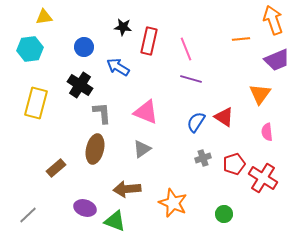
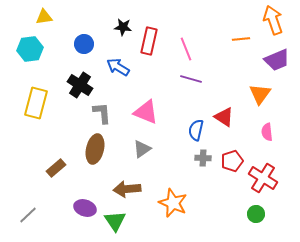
blue circle: moved 3 px up
blue semicircle: moved 8 px down; rotated 20 degrees counterclockwise
gray cross: rotated 21 degrees clockwise
red pentagon: moved 2 px left, 3 px up
green circle: moved 32 px right
green triangle: rotated 35 degrees clockwise
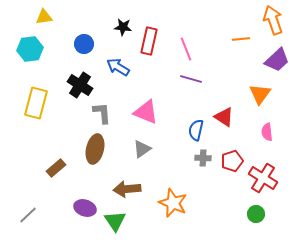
purple trapezoid: rotated 20 degrees counterclockwise
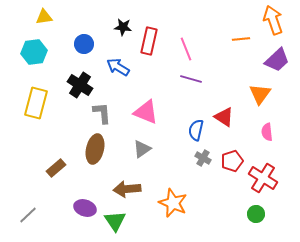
cyan hexagon: moved 4 px right, 3 px down
gray cross: rotated 28 degrees clockwise
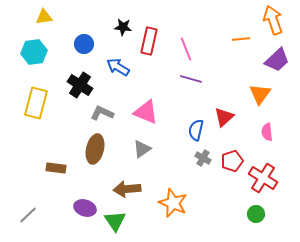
gray L-shape: rotated 60 degrees counterclockwise
red triangle: rotated 45 degrees clockwise
brown rectangle: rotated 48 degrees clockwise
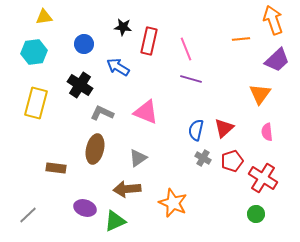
red triangle: moved 11 px down
gray triangle: moved 4 px left, 9 px down
green triangle: rotated 40 degrees clockwise
